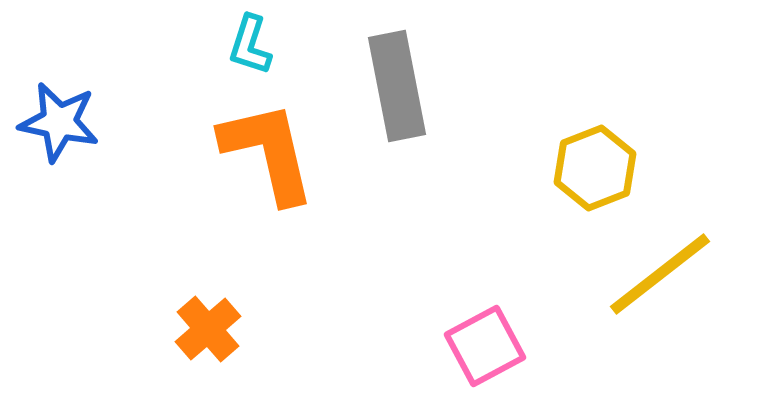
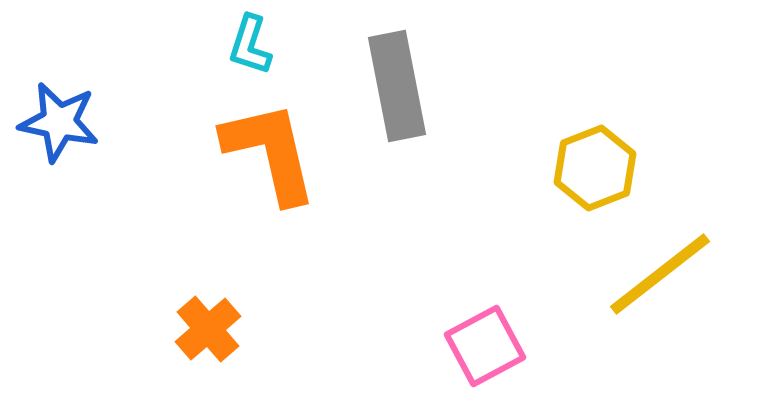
orange L-shape: moved 2 px right
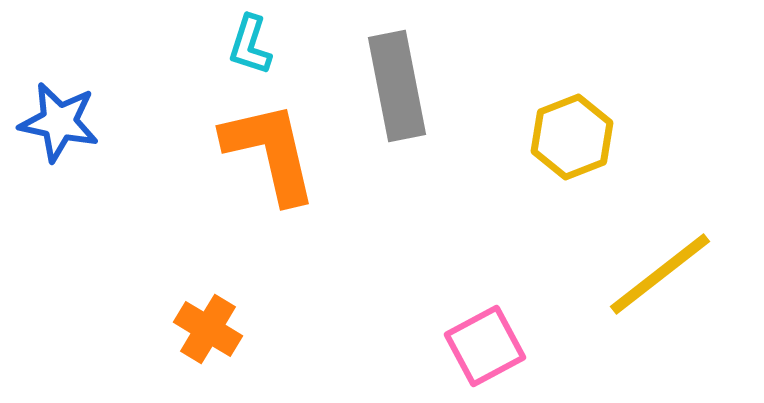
yellow hexagon: moved 23 px left, 31 px up
orange cross: rotated 18 degrees counterclockwise
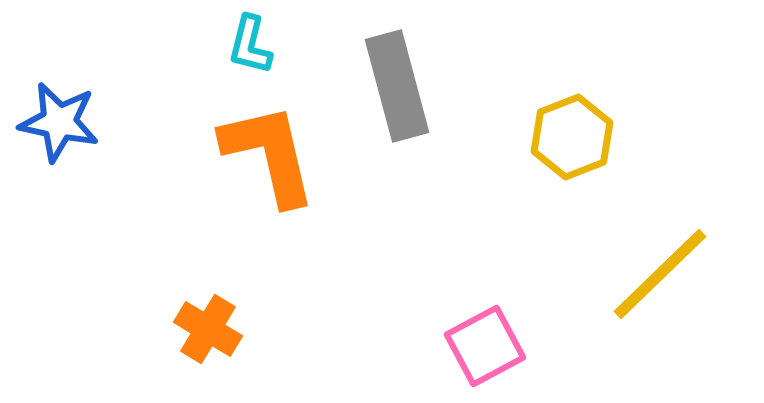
cyan L-shape: rotated 4 degrees counterclockwise
gray rectangle: rotated 4 degrees counterclockwise
orange L-shape: moved 1 px left, 2 px down
yellow line: rotated 6 degrees counterclockwise
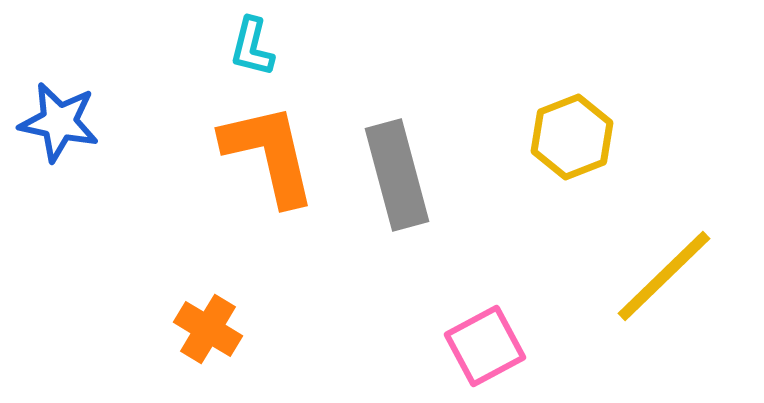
cyan L-shape: moved 2 px right, 2 px down
gray rectangle: moved 89 px down
yellow line: moved 4 px right, 2 px down
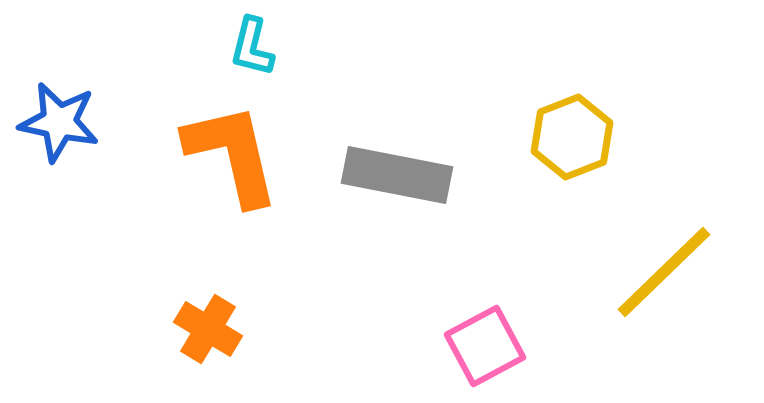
orange L-shape: moved 37 px left
gray rectangle: rotated 64 degrees counterclockwise
yellow line: moved 4 px up
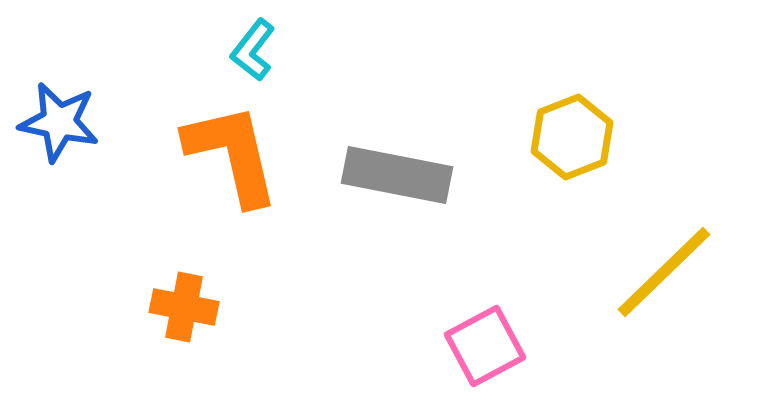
cyan L-shape: moved 1 px right, 3 px down; rotated 24 degrees clockwise
orange cross: moved 24 px left, 22 px up; rotated 20 degrees counterclockwise
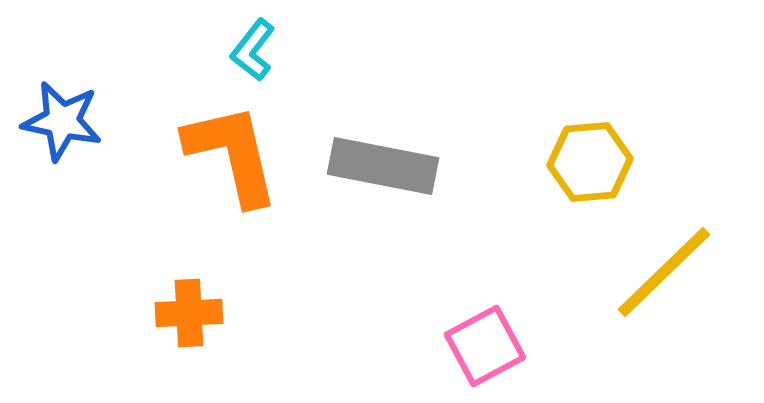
blue star: moved 3 px right, 1 px up
yellow hexagon: moved 18 px right, 25 px down; rotated 16 degrees clockwise
gray rectangle: moved 14 px left, 9 px up
orange cross: moved 5 px right, 6 px down; rotated 14 degrees counterclockwise
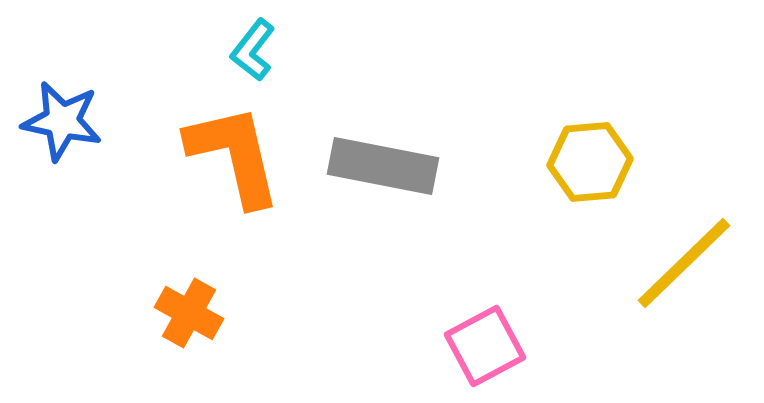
orange L-shape: moved 2 px right, 1 px down
yellow line: moved 20 px right, 9 px up
orange cross: rotated 32 degrees clockwise
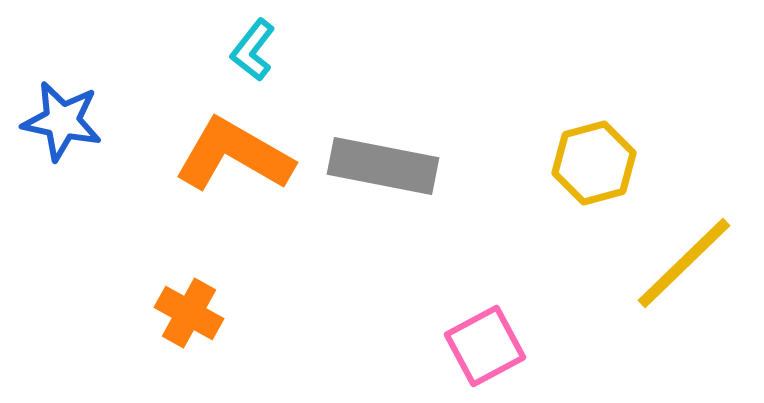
orange L-shape: rotated 47 degrees counterclockwise
yellow hexagon: moved 4 px right, 1 px down; rotated 10 degrees counterclockwise
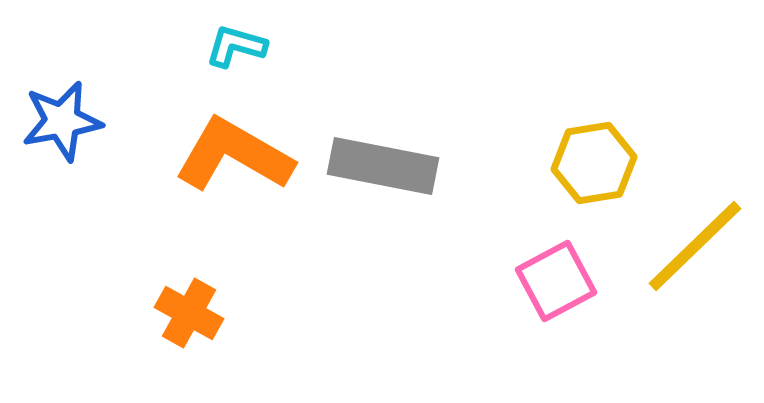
cyan L-shape: moved 17 px left, 4 px up; rotated 68 degrees clockwise
blue star: rotated 22 degrees counterclockwise
yellow hexagon: rotated 6 degrees clockwise
yellow line: moved 11 px right, 17 px up
pink square: moved 71 px right, 65 px up
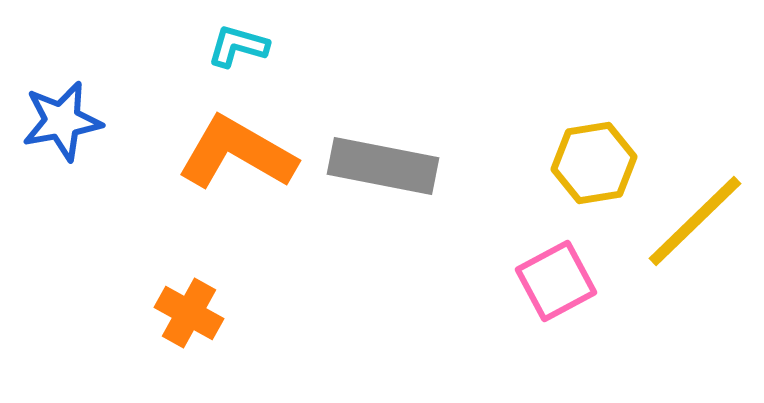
cyan L-shape: moved 2 px right
orange L-shape: moved 3 px right, 2 px up
yellow line: moved 25 px up
